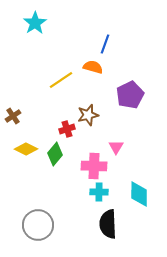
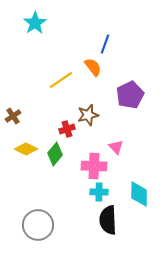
orange semicircle: rotated 36 degrees clockwise
pink triangle: rotated 14 degrees counterclockwise
black semicircle: moved 4 px up
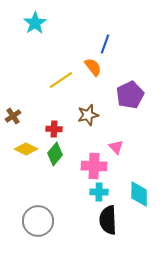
red cross: moved 13 px left; rotated 21 degrees clockwise
gray circle: moved 4 px up
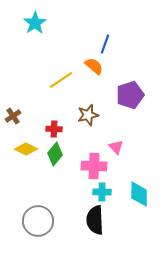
orange semicircle: moved 1 px right, 1 px up; rotated 12 degrees counterclockwise
purple pentagon: rotated 8 degrees clockwise
cyan cross: moved 3 px right
black semicircle: moved 13 px left
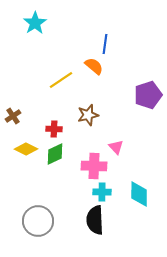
blue line: rotated 12 degrees counterclockwise
purple pentagon: moved 18 px right
green diamond: rotated 25 degrees clockwise
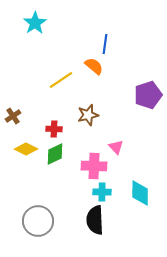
cyan diamond: moved 1 px right, 1 px up
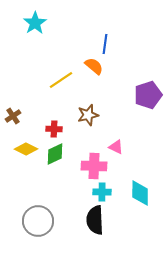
pink triangle: rotated 21 degrees counterclockwise
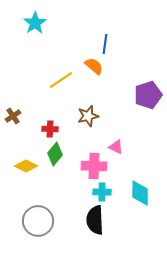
brown star: moved 1 px down
red cross: moved 4 px left
yellow diamond: moved 17 px down
green diamond: rotated 25 degrees counterclockwise
